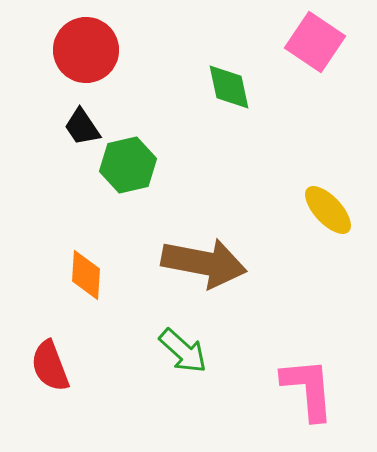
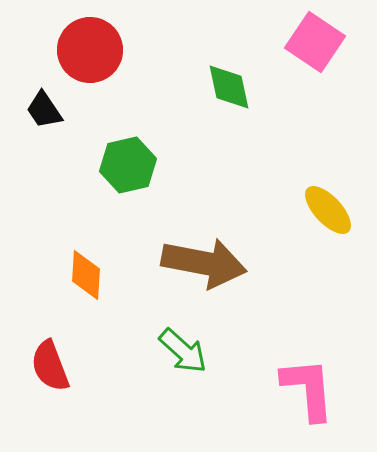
red circle: moved 4 px right
black trapezoid: moved 38 px left, 17 px up
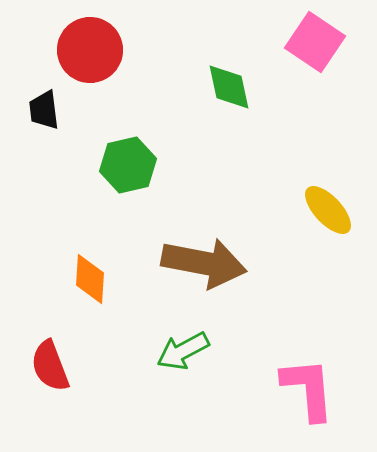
black trapezoid: rotated 27 degrees clockwise
orange diamond: moved 4 px right, 4 px down
green arrow: rotated 110 degrees clockwise
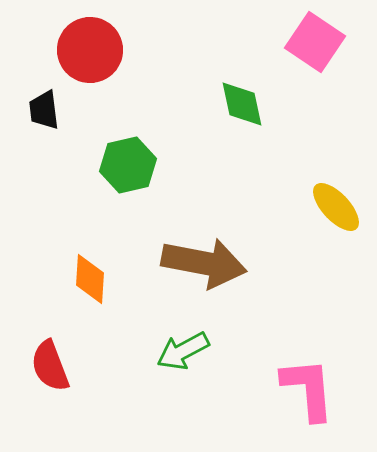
green diamond: moved 13 px right, 17 px down
yellow ellipse: moved 8 px right, 3 px up
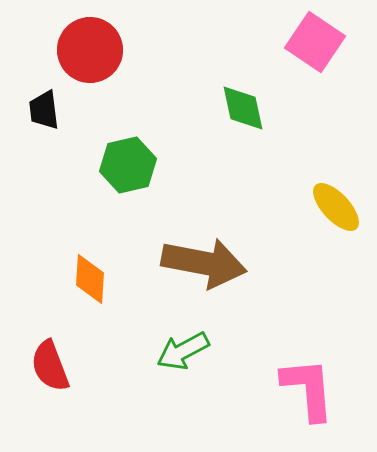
green diamond: moved 1 px right, 4 px down
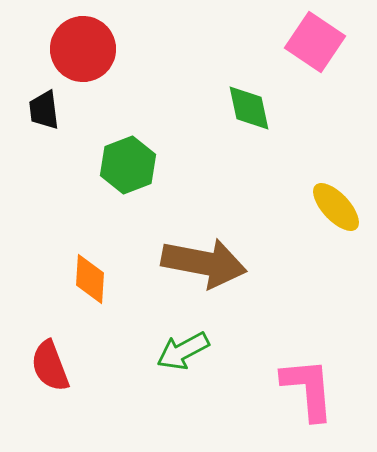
red circle: moved 7 px left, 1 px up
green diamond: moved 6 px right
green hexagon: rotated 8 degrees counterclockwise
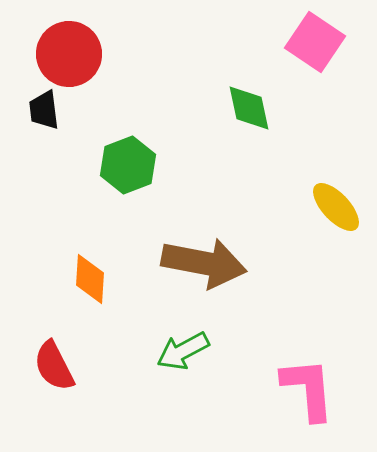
red circle: moved 14 px left, 5 px down
red semicircle: moved 4 px right; rotated 6 degrees counterclockwise
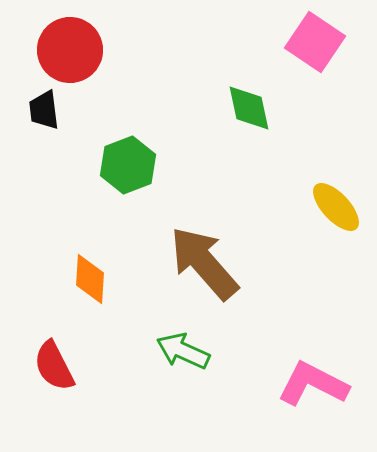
red circle: moved 1 px right, 4 px up
brown arrow: rotated 142 degrees counterclockwise
green arrow: rotated 52 degrees clockwise
pink L-shape: moved 5 px right, 5 px up; rotated 58 degrees counterclockwise
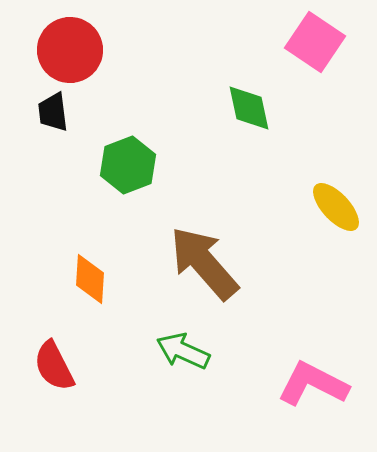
black trapezoid: moved 9 px right, 2 px down
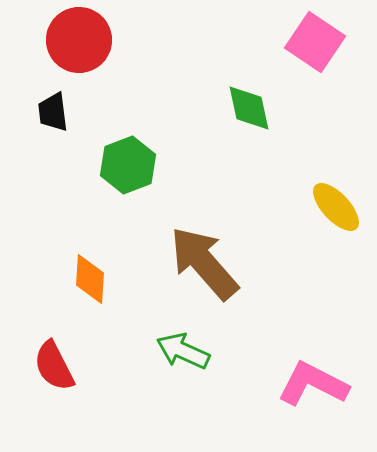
red circle: moved 9 px right, 10 px up
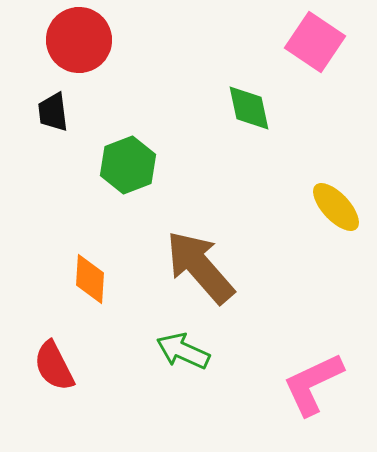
brown arrow: moved 4 px left, 4 px down
pink L-shape: rotated 52 degrees counterclockwise
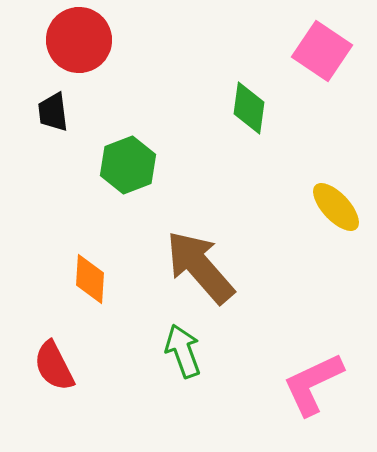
pink square: moved 7 px right, 9 px down
green diamond: rotated 20 degrees clockwise
green arrow: rotated 46 degrees clockwise
